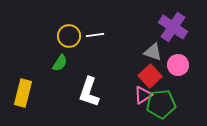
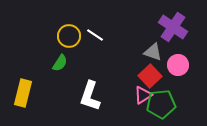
white line: rotated 42 degrees clockwise
white L-shape: moved 1 px right, 4 px down
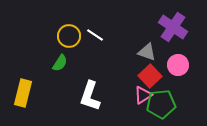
gray triangle: moved 6 px left
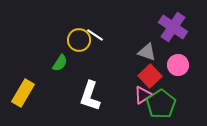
yellow circle: moved 10 px right, 4 px down
yellow rectangle: rotated 16 degrees clockwise
green pentagon: rotated 28 degrees counterclockwise
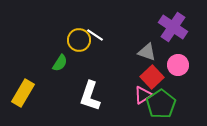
red square: moved 2 px right, 1 px down
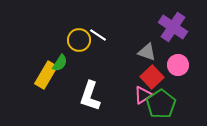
white line: moved 3 px right
yellow rectangle: moved 23 px right, 18 px up
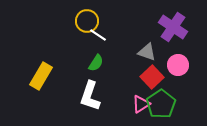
yellow circle: moved 8 px right, 19 px up
green semicircle: moved 36 px right
yellow rectangle: moved 5 px left, 1 px down
pink triangle: moved 2 px left, 9 px down
